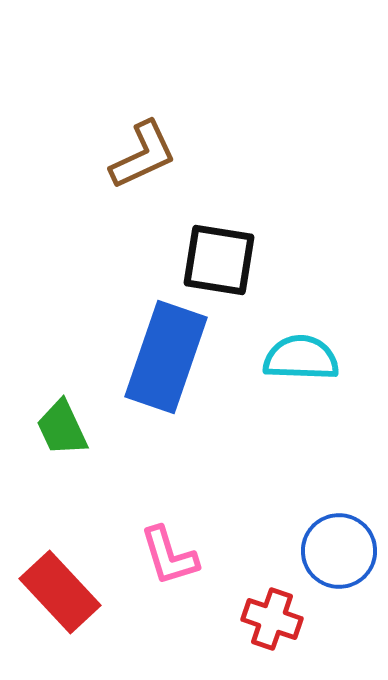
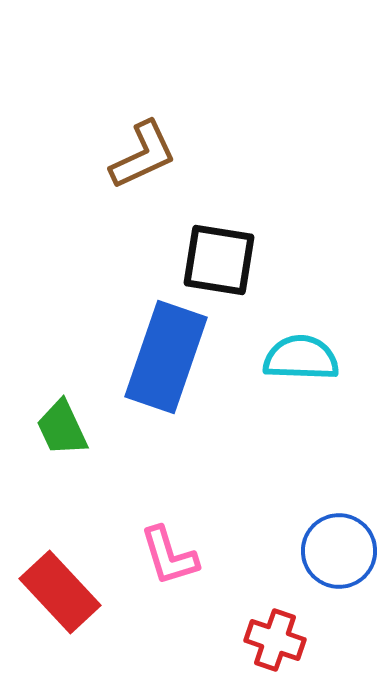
red cross: moved 3 px right, 21 px down
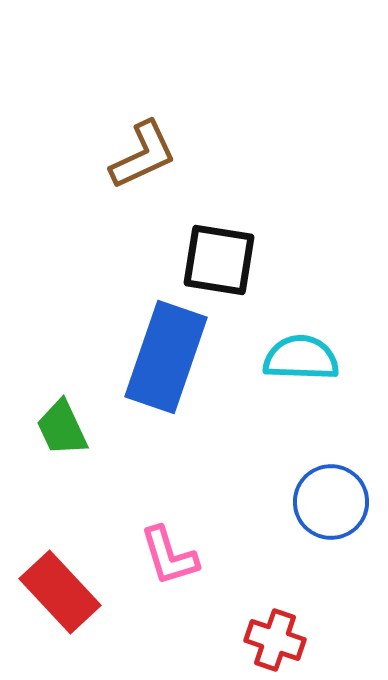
blue circle: moved 8 px left, 49 px up
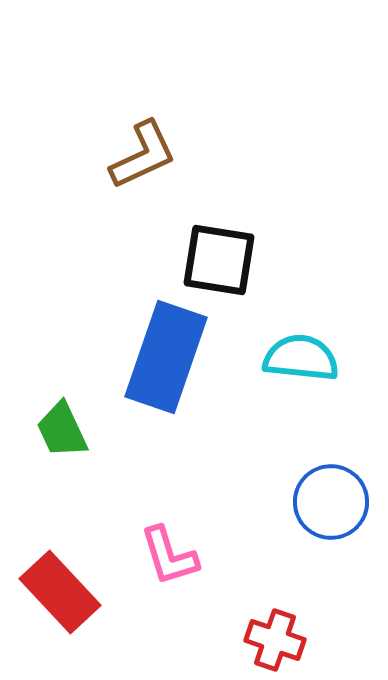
cyan semicircle: rotated 4 degrees clockwise
green trapezoid: moved 2 px down
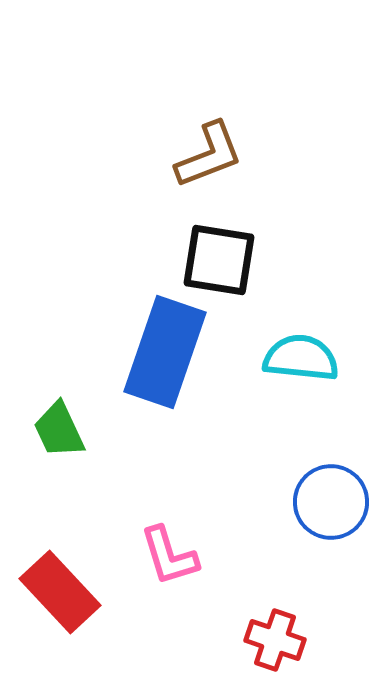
brown L-shape: moved 66 px right; rotated 4 degrees clockwise
blue rectangle: moved 1 px left, 5 px up
green trapezoid: moved 3 px left
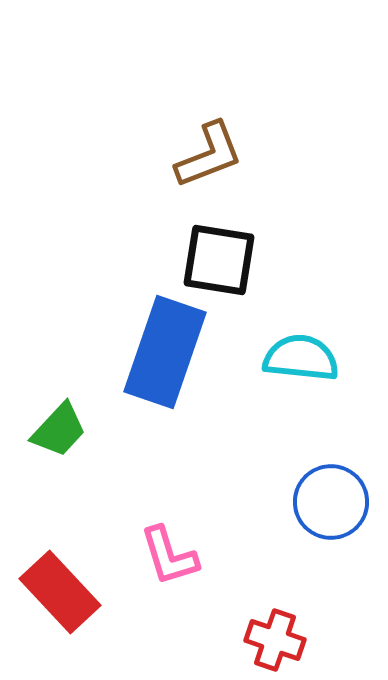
green trapezoid: rotated 112 degrees counterclockwise
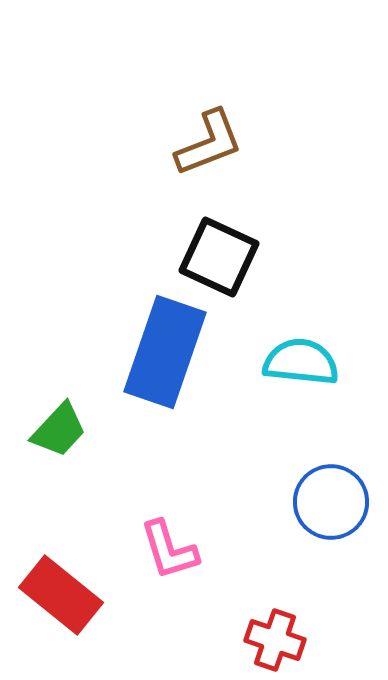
brown L-shape: moved 12 px up
black square: moved 3 px up; rotated 16 degrees clockwise
cyan semicircle: moved 4 px down
pink L-shape: moved 6 px up
red rectangle: moved 1 px right, 3 px down; rotated 8 degrees counterclockwise
